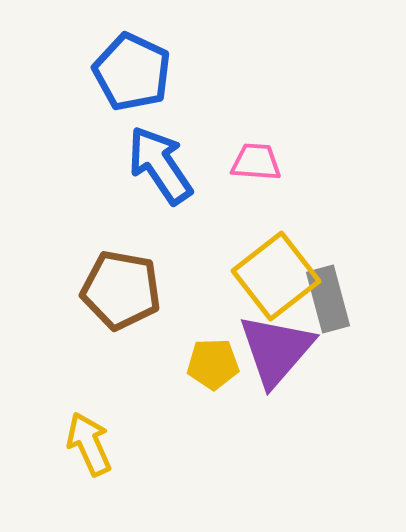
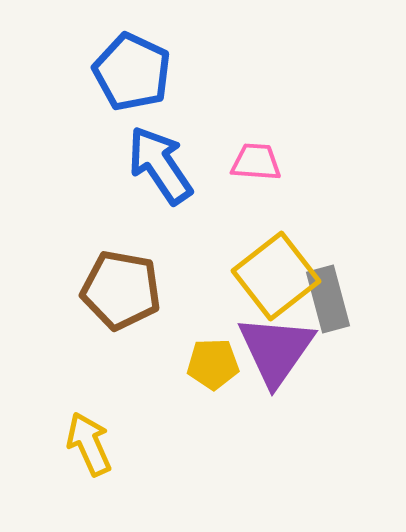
purple triangle: rotated 6 degrees counterclockwise
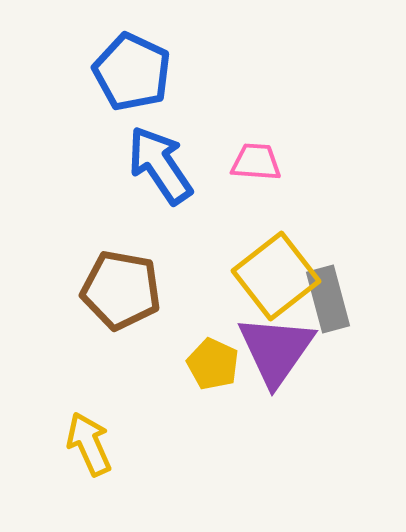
yellow pentagon: rotated 27 degrees clockwise
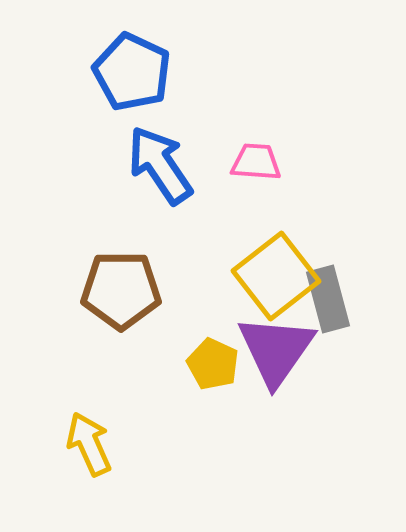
brown pentagon: rotated 10 degrees counterclockwise
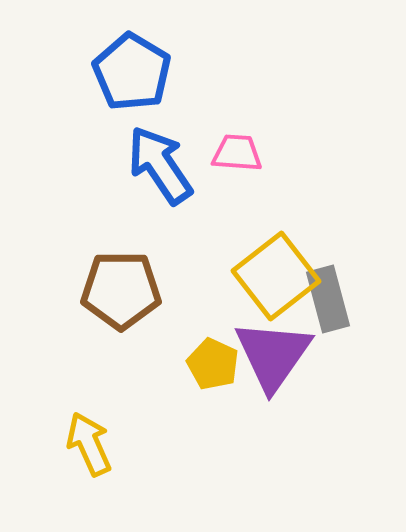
blue pentagon: rotated 6 degrees clockwise
pink trapezoid: moved 19 px left, 9 px up
purple triangle: moved 3 px left, 5 px down
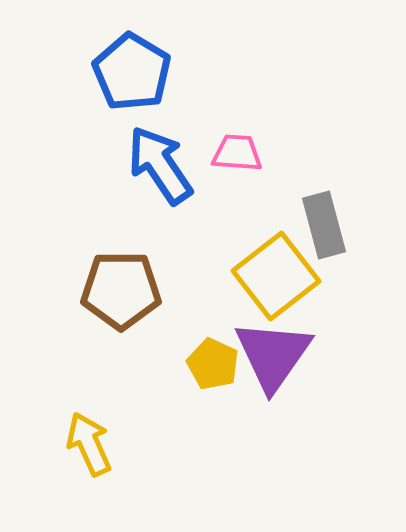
gray rectangle: moved 4 px left, 74 px up
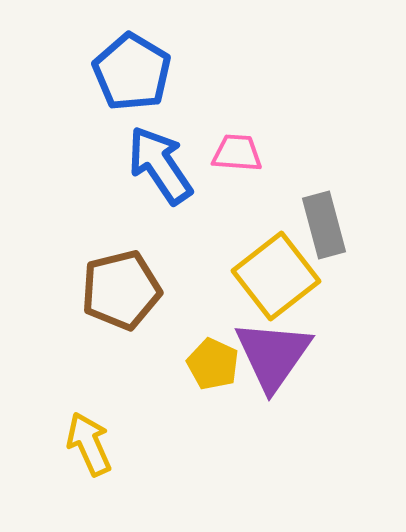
brown pentagon: rotated 14 degrees counterclockwise
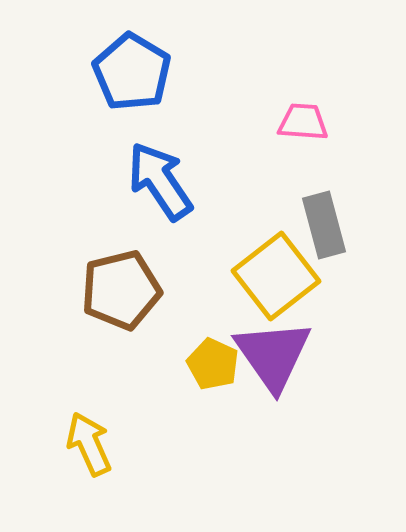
pink trapezoid: moved 66 px right, 31 px up
blue arrow: moved 16 px down
purple triangle: rotated 10 degrees counterclockwise
